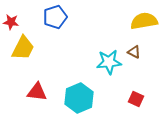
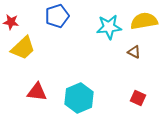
blue pentagon: moved 2 px right, 1 px up
yellow trapezoid: rotated 20 degrees clockwise
cyan star: moved 35 px up
red square: moved 2 px right, 1 px up
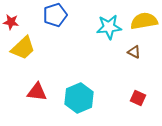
blue pentagon: moved 2 px left, 1 px up
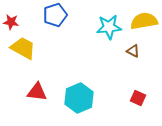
yellow trapezoid: rotated 108 degrees counterclockwise
brown triangle: moved 1 px left, 1 px up
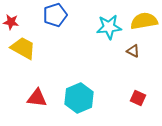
red triangle: moved 6 px down
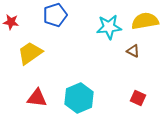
yellow semicircle: moved 1 px right
yellow trapezoid: moved 7 px right, 5 px down; rotated 64 degrees counterclockwise
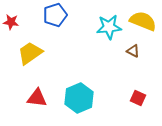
yellow semicircle: moved 2 px left; rotated 32 degrees clockwise
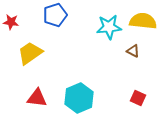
yellow semicircle: rotated 16 degrees counterclockwise
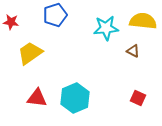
cyan star: moved 3 px left, 1 px down
cyan hexagon: moved 4 px left
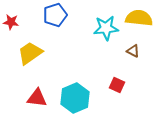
yellow semicircle: moved 4 px left, 3 px up
red square: moved 21 px left, 13 px up
